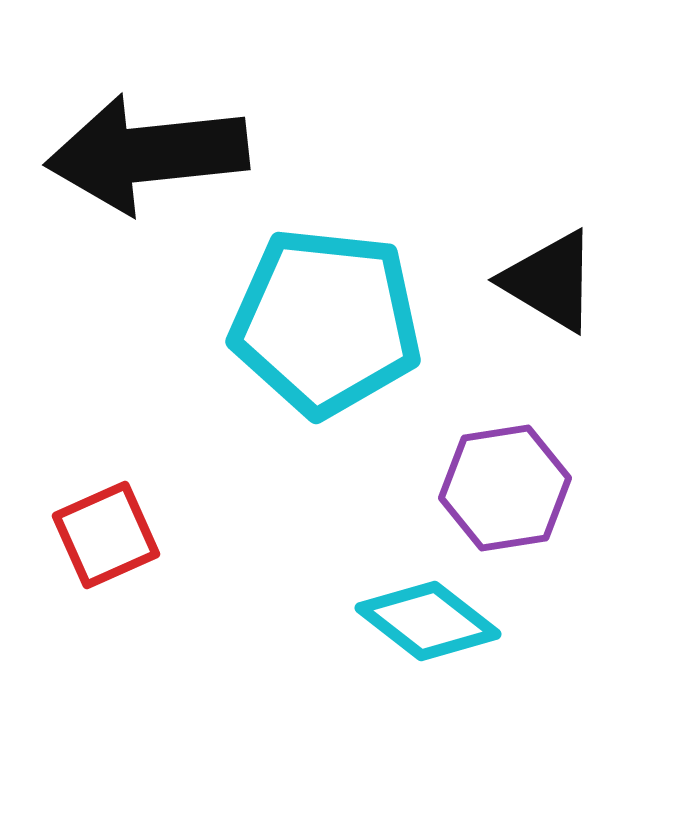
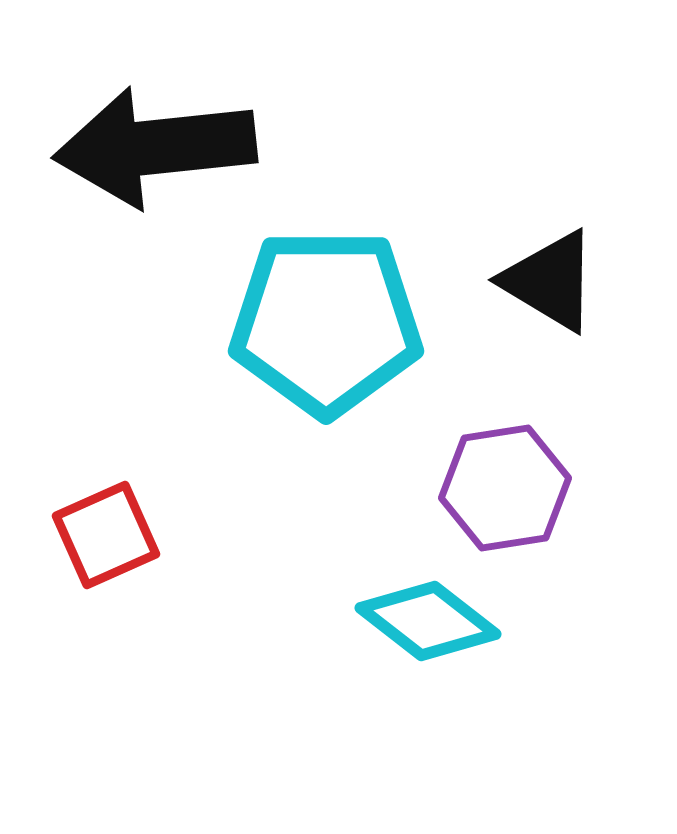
black arrow: moved 8 px right, 7 px up
cyan pentagon: rotated 6 degrees counterclockwise
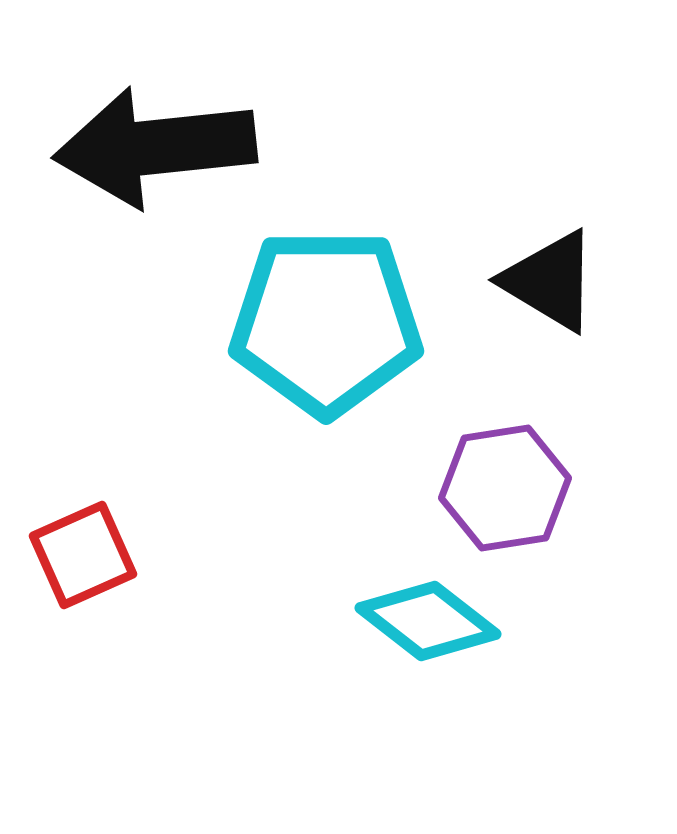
red square: moved 23 px left, 20 px down
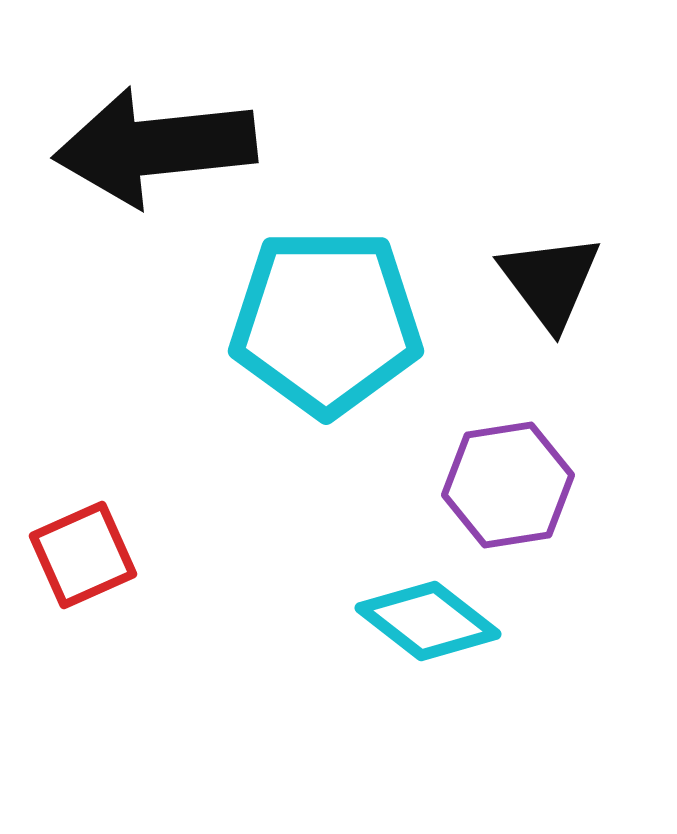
black triangle: rotated 22 degrees clockwise
purple hexagon: moved 3 px right, 3 px up
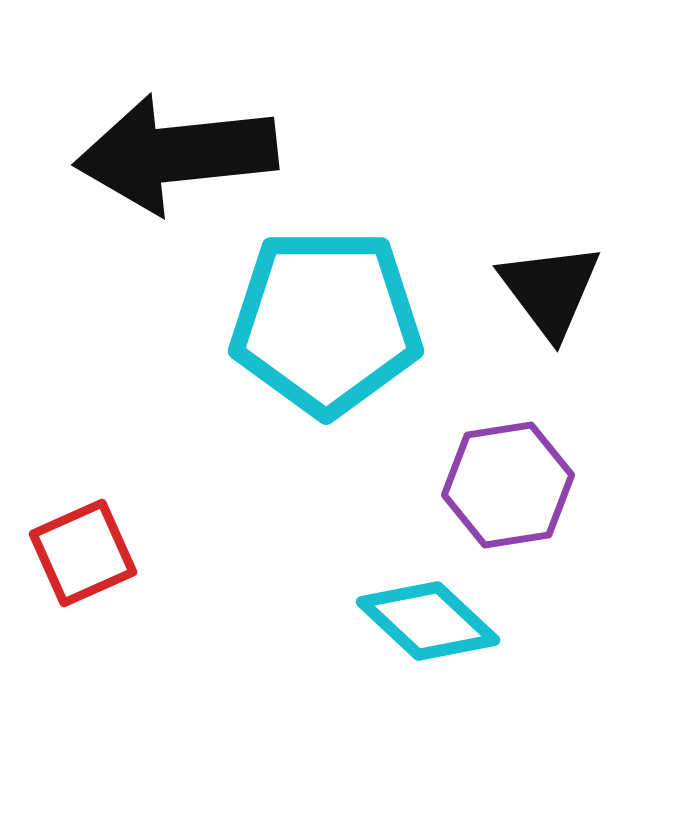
black arrow: moved 21 px right, 7 px down
black triangle: moved 9 px down
red square: moved 2 px up
cyan diamond: rotated 5 degrees clockwise
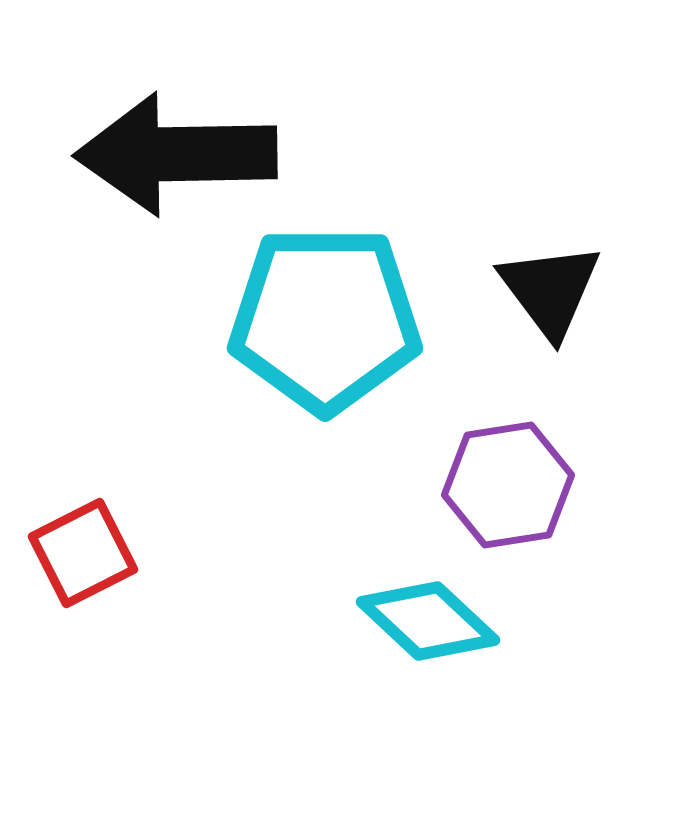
black arrow: rotated 5 degrees clockwise
cyan pentagon: moved 1 px left, 3 px up
red square: rotated 3 degrees counterclockwise
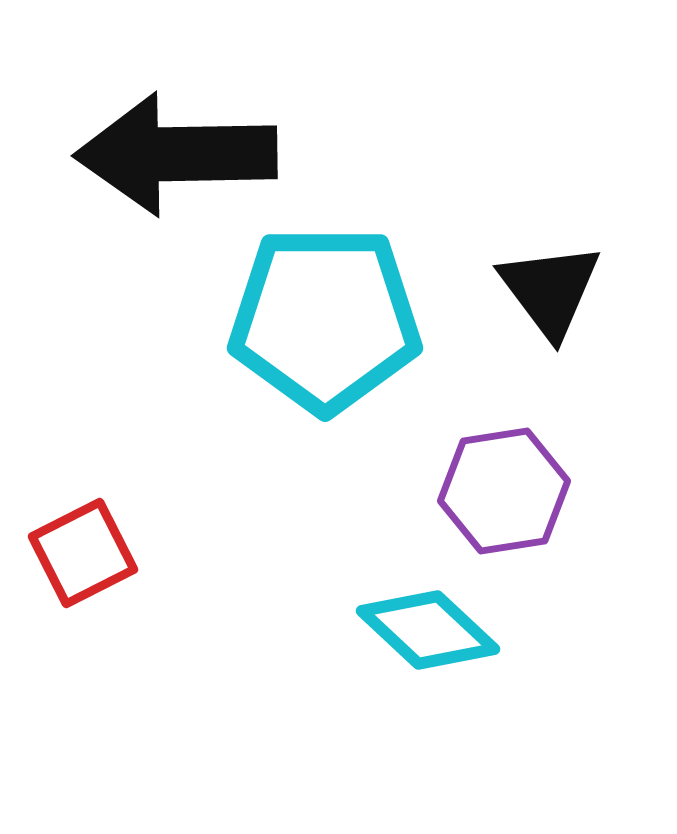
purple hexagon: moved 4 px left, 6 px down
cyan diamond: moved 9 px down
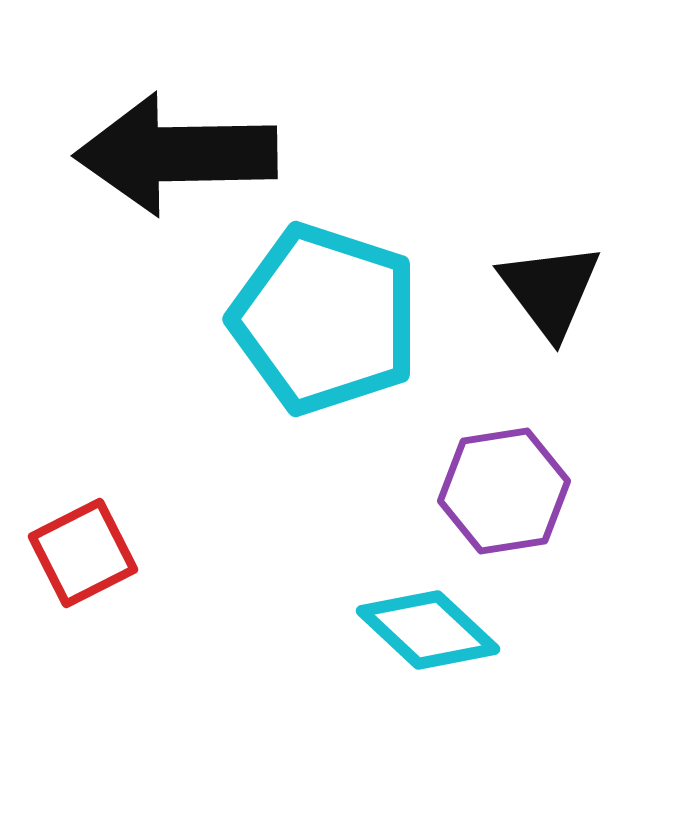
cyan pentagon: rotated 18 degrees clockwise
